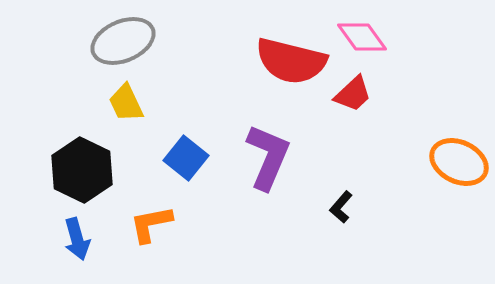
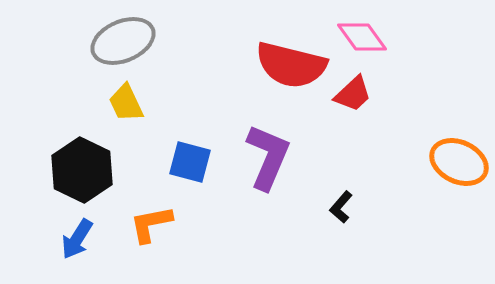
red semicircle: moved 4 px down
blue square: moved 4 px right, 4 px down; rotated 24 degrees counterclockwise
blue arrow: rotated 48 degrees clockwise
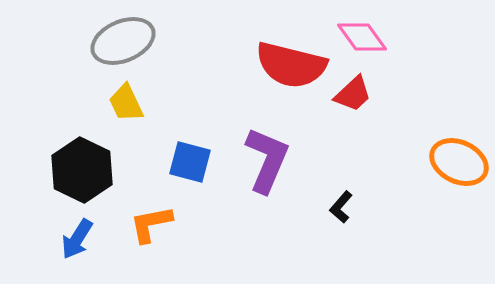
purple L-shape: moved 1 px left, 3 px down
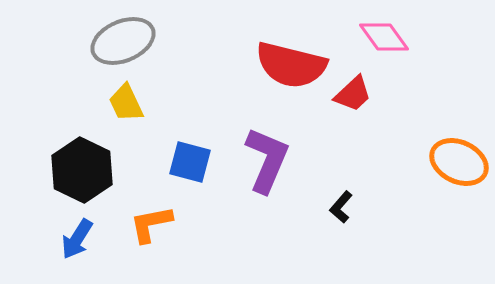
pink diamond: moved 22 px right
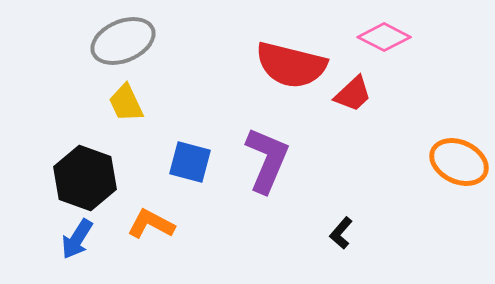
pink diamond: rotated 27 degrees counterclockwise
black hexagon: moved 3 px right, 8 px down; rotated 6 degrees counterclockwise
black L-shape: moved 26 px down
orange L-shape: rotated 39 degrees clockwise
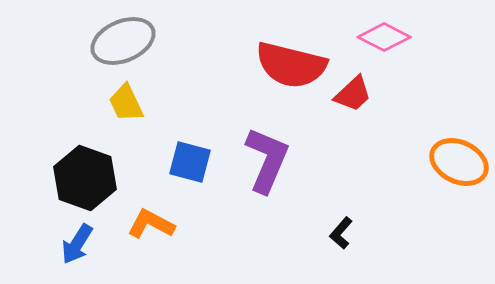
blue arrow: moved 5 px down
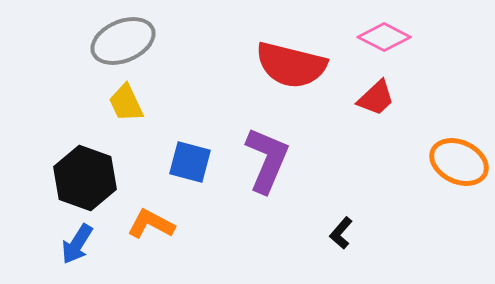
red trapezoid: moved 23 px right, 4 px down
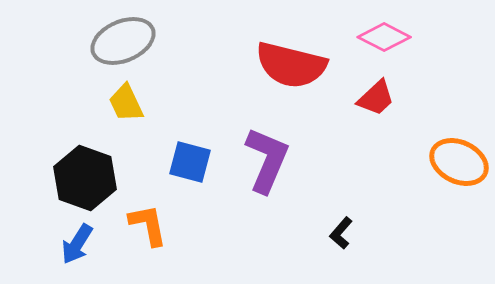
orange L-shape: moved 3 px left, 1 px down; rotated 51 degrees clockwise
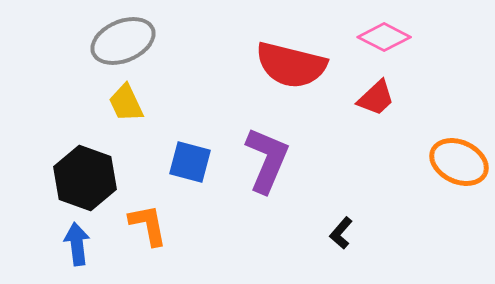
blue arrow: rotated 141 degrees clockwise
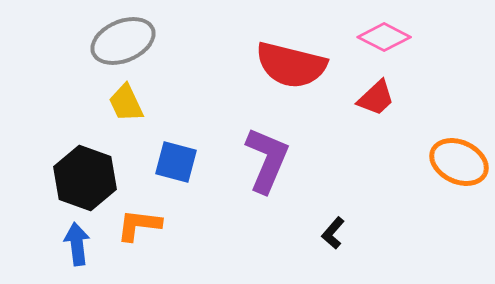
blue square: moved 14 px left
orange L-shape: moved 9 px left; rotated 72 degrees counterclockwise
black L-shape: moved 8 px left
